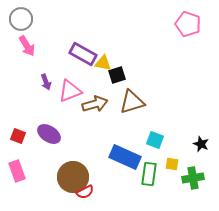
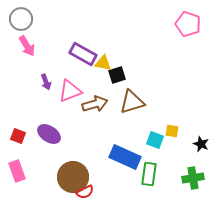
yellow square: moved 33 px up
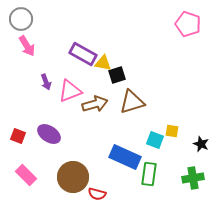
pink rectangle: moved 9 px right, 4 px down; rotated 25 degrees counterclockwise
red semicircle: moved 12 px right, 2 px down; rotated 42 degrees clockwise
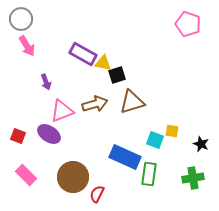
pink triangle: moved 8 px left, 20 px down
red semicircle: rotated 102 degrees clockwise
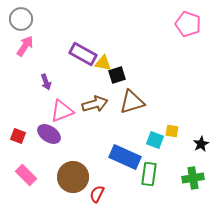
pink arrow: moved 2 px left; rotated 115 degrees counterclockwise
black star: rotated 21 degrees clockwise
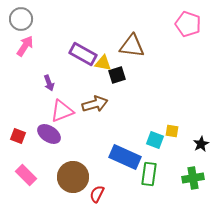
purple arrow: moved 3 px right, 1 px down
brown triangle: moved 56 px up; rotated 24 degrees clockwise
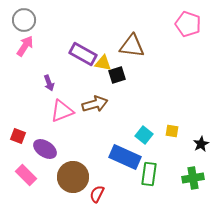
gray circle: moved 3 px right, 1 px down
purple ellipse: moved 4 px left, 15 px down
cyan square: moved 11 px left, 5 px up; rotated 18 degrees clockwise
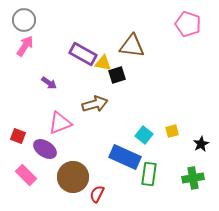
purple arrow: rotated 35 degrees counterclockwise
pink triangle: moved 2 px left, 12 px down
yellow square: rotated 24 degrees counterclockwise
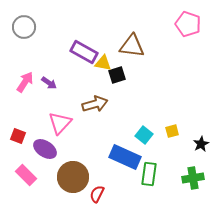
gray circle: moved 7 px down
pink arrow: moved 36 px down
purple rectangle: moved 1 px right, 2 px up
pink triangle: rotated 25 degrees counterclockwise
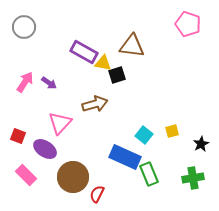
green rectangle: rotated 30 degrees counterclockwise
